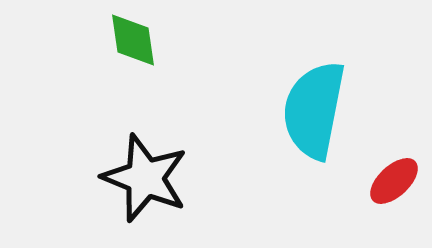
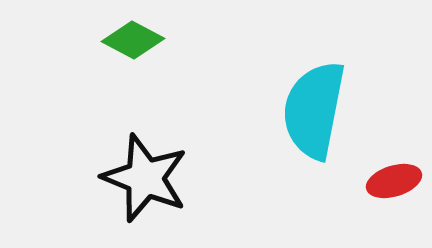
green diamond: rotated 54 degrees counterclockwise
red ellipse: rotated 26 degrees clockwise
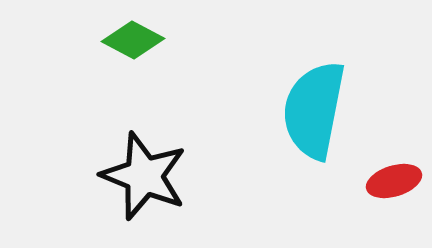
black star: moved 1 px left, 2 px up
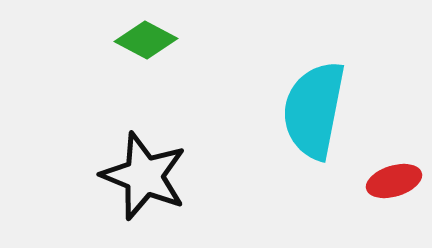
green diamond: moved 13 px right
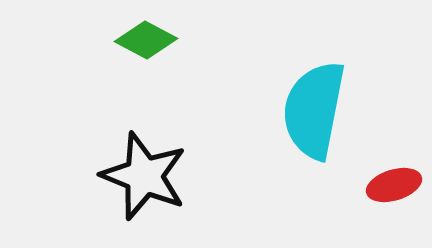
red ellipse: moved 4 px down
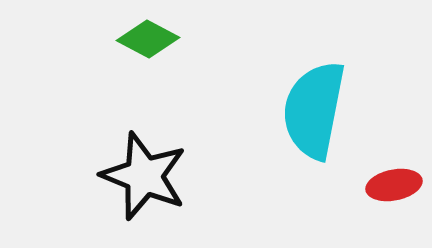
green diamond: moved 2 px right, 1 px up
red ellipse: rotated 6 degrees clockwise
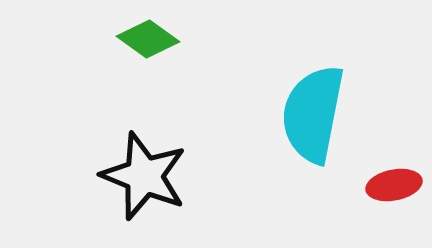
green diamond: rotated 8 degrees clockwise
cyan semicircle: moved 1 px left, 4 px down
